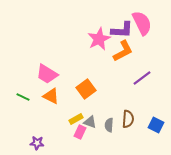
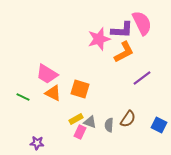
pink star: rotated 10 degrees clockwise
orange L-shape: moved 1 px right, 1 px down
orange square: moved 6 px left; rotated 36 degrees counterclockwise
orange triangle: moved 2 px right, 3 px up
brown semicircle: rotated 30 degrees clockwise
blue square: moved 3 px right
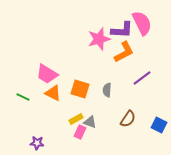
gray semicircle: moved 2 px left, 35 px up
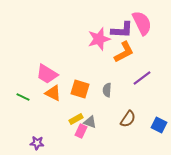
pink rectangle: moved 1 px right, 1 px up
